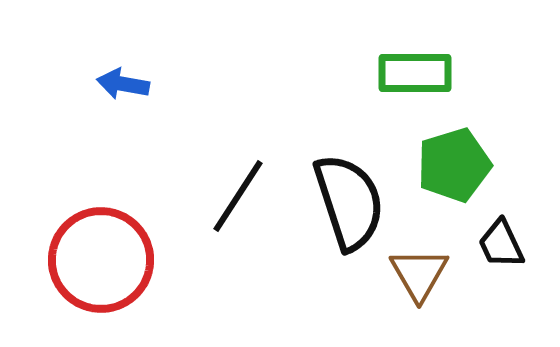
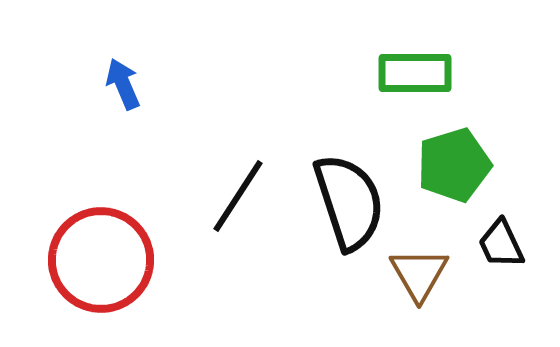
blue arrow: rotated 57 degrees clockwise
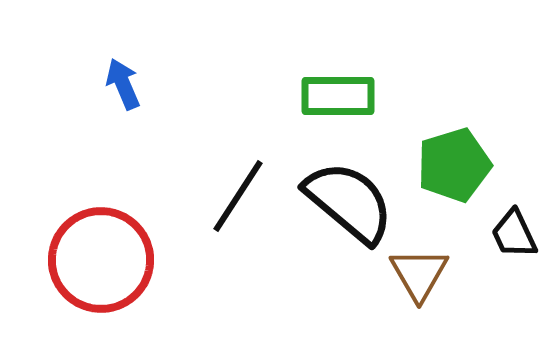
green rectangle: moved 77 px left, 23 px down
black semicircle: rotated 32 degrees counterclockwise
black trapezoid: moved 13 px right, 10 px up
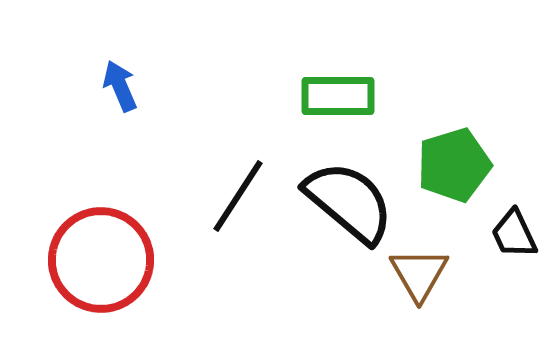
blue arrow: moved 3 px left, 2 px down
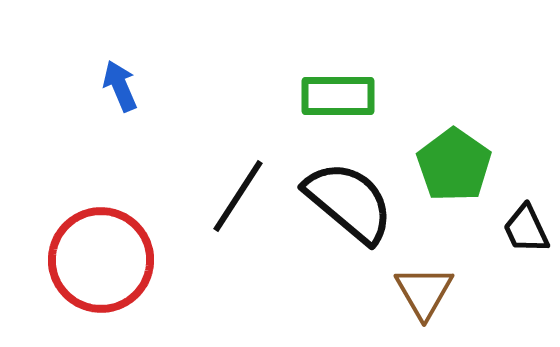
green pentagon: rotated 20 degrees counterclockwise
black trapezoid: moved 12 px right, 5 px up
brown triangle: moved 5 px right, 18 px down
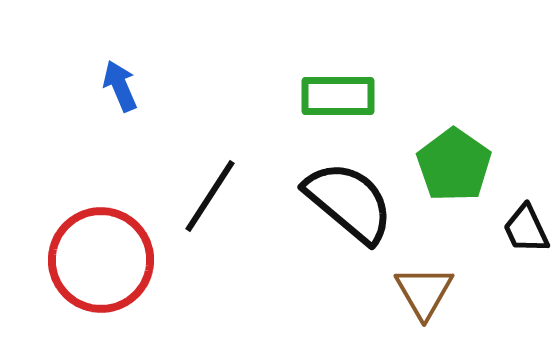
black line: moved 28 px left
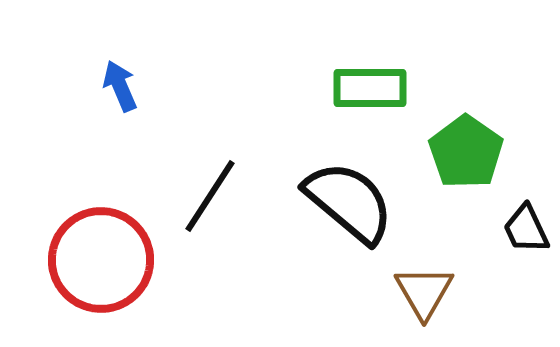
green rectangle: moved 32 px right, 8 px up
green pentagon: moved 12 px right, 13 px up
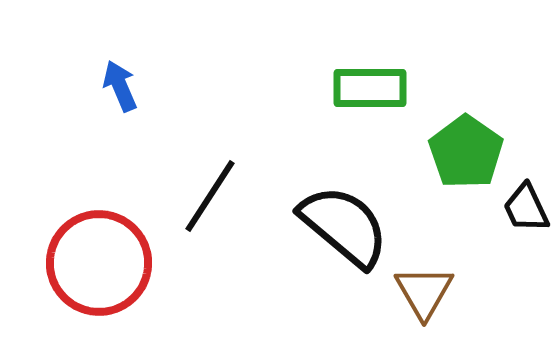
black semicircle: moved 5 px left, 24 px down
black trapezoid: moved 21 px up
red circle: moved 2 px left, 3 px down
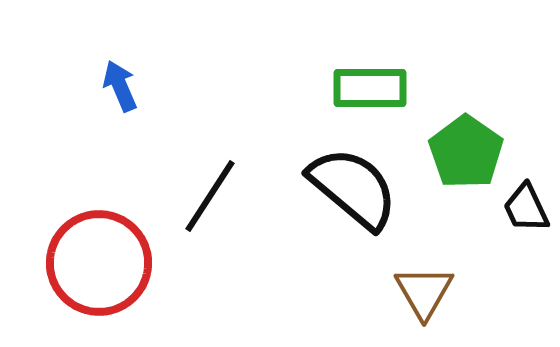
black semicircle: moved 9 px right, 38 px up
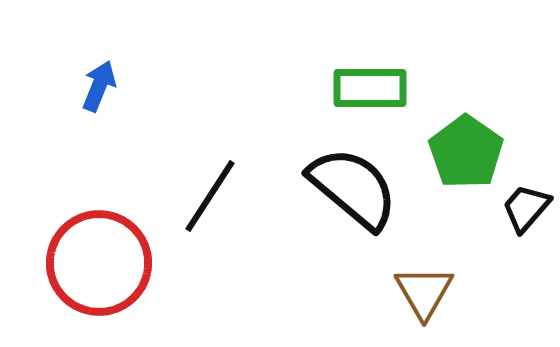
blue arrow: moved 21 px left; rotated 45 degrees clockwise
black trapezoid: rotated 66 degrees clockwise
